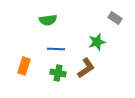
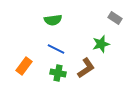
green semicircle: moved 5 px right
green star: moved 4 px right, 2 px down
blue line: rotated 24 degrees clockwise
orange rectangle: rotated 18 degrees clockwise
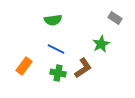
green star: rotated 12 degrees counterclockwise
brown L-shape: moved 3 px left
